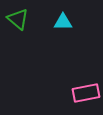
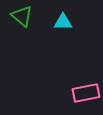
green triangle: moved 4 px right, 3 px up
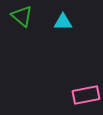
pink rectangle: moved 2 px down
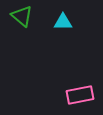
pink rectangle: moved 6 px left
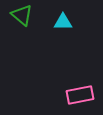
green triangle: moved 1 px up
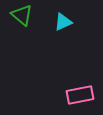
cyan triangle: rotated 24 degrees counterclockwise
